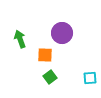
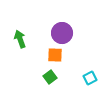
orange square: moved 10 px right
cyan square: rotated 24 degrees counterclockwise
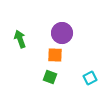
green square: rotated 32 degrees counterclockwise
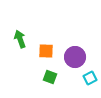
purple circle: moved 13 px right, 24 px down
orange square: moved 9 px left, 4 px up
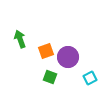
orange square: rotated 21 degrees counterclockwise
purple circle: moved 7 px left
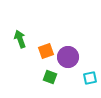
cyan square: rotated 16 degrees clockwise
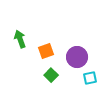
purple circle: moved 9 px right
green square: moved 1 px right, 2 px up; rotated 24 degrees clockwise
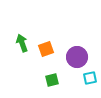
green arrow: moved 2 px right, 4 px down
orange square: moved 2 px up
green square: moved 1 px right, 5 px down; rotated 32 degrees clockwise
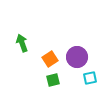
orange square: moved 4 px right, 10 px down; rotated 14 degrees counterclockwise
green square: moved 1 px right
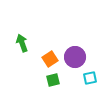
purple circle: moved 2 px left
